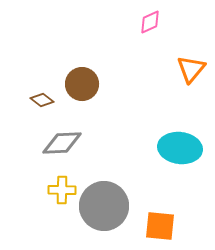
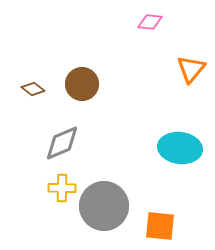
pink diamond: rotated 30 degrees clockwise
brown diamond: moved 9 px left, 11 px up
gray diamond: rotated 21 degrees counterclockwise
yellow cross: moved 2 px up
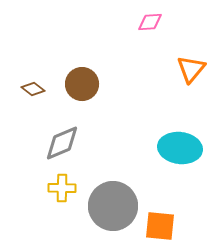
pink diamond: rotated 10 degrees counterclockwise
gray circle: moved 9 px right
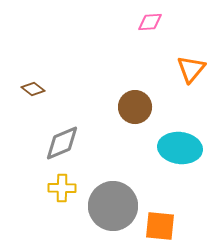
brown circle: moved 53 px right, 23 px down
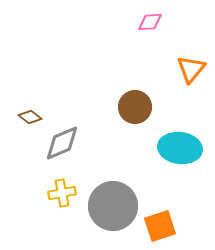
brown diamond: moved 3 px left, 28 px down
yellow cross: moved 5 px down; rotated 12 degrees counterclockwise
orange square: rotated 24 degrees counterclockwise
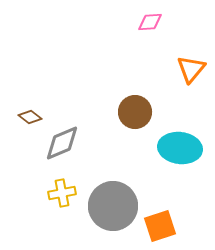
brown circle: moved 5 px down
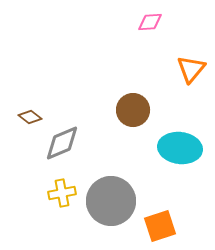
brown circle: moved 2 px left, 2 px up
gray circle: moved 2 px left, 5 px up
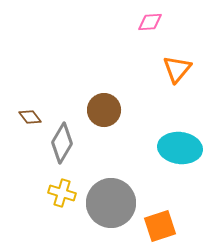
orange triangle: moved 14 px left
brown circle: moved 29 px left
brown diamond: rotated 15 degrees clockwise
gray diamond: rotated 36 degrees counterclockwise
yellow cross: rotated 28 degrees clockwise
gray circle: moved 2 px down
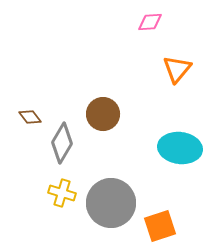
brown circle: moved 1 px left, 4 px down
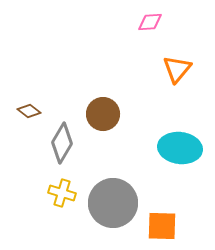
brown diamond: moved 1 px left, 6 px up; rotated 15 degrees counterclockwise
gray circle: moved 2 px right
orange square: moved 2 px right; rotated 20 degrees clockwise
